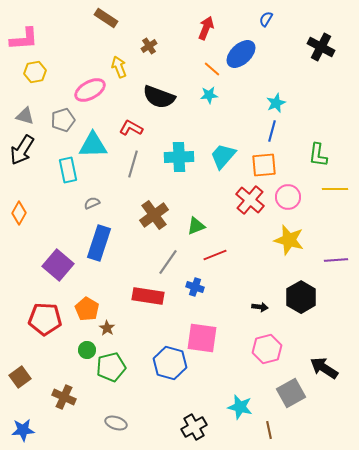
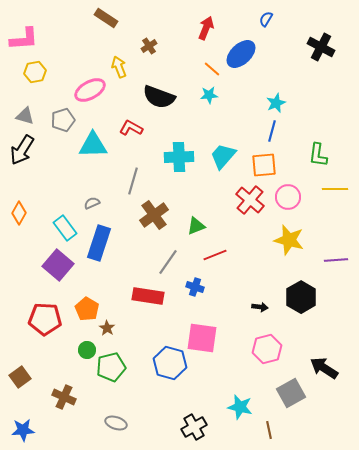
gray line at (133, 164): moved 17 px down
cyan rectangle at (68, 170): moved 3 px left, 58 px down; rotated 25 degrees counterclockwise
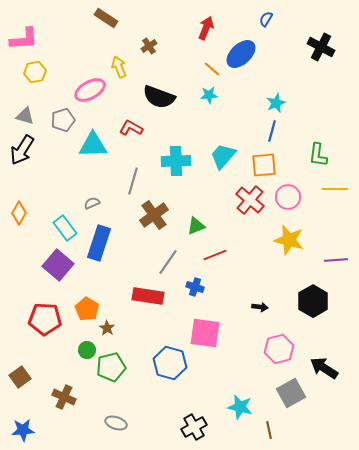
cyan cross at (179, 157): moved 3 px left, 4 px down
black hexagon at (301, 297): moved 12 px right, 4 px down
pink square at (202, 338): moved 3 px right, 5 px up
pink hexagon at (267, 349): moved 12 px right
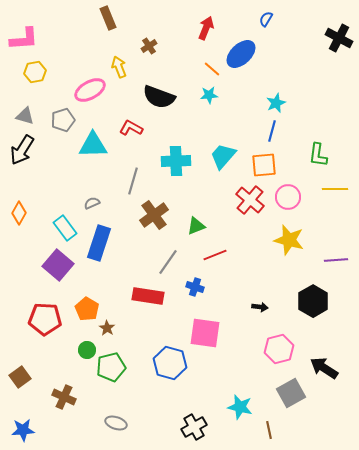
brown rectangle at (106, 18): moved 2 px right; rotated 35 degrees clockwise
black cross at (321, 47): moved 18 px right, 9 px up
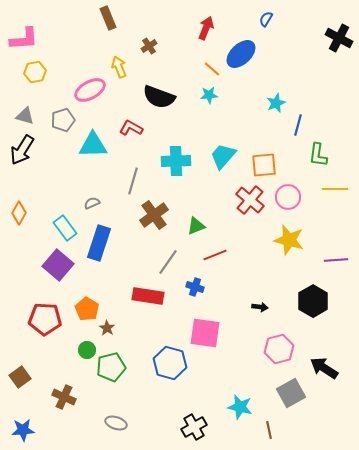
blue line at (272, 131): moved 26 px right, 6 px up
